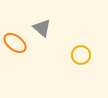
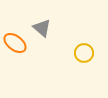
yellow circle: moved 3 px right, 2 px up
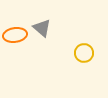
orange ellipse: moved 8 px up; rotated 45 degrees counterclockwise
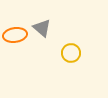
yellow circle: moved 13 px left
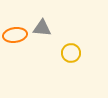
gray triangle: rotated 36 degrees counterclockwise
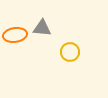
yellow circle: moved 1 px left, 1 px up
